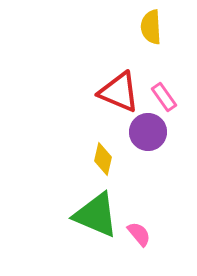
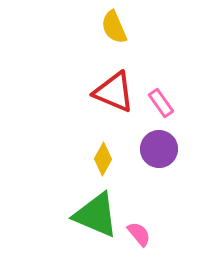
yellow semicircle: moved 37 px left; rotated 20 degrees counterclockwise
red triangle: moved 5 px left
pink rectangle: moved 3 px left, 6 px down
purple circle: moved 11 px right, 17 px down
yellow diamond: rotated 16 degrees clockwise
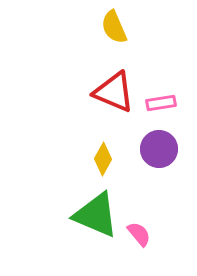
pink rectangle: rotated 64 degrees counterclockwise
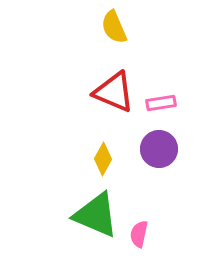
pink semicircle: rotated 128 degrees counterclockwise
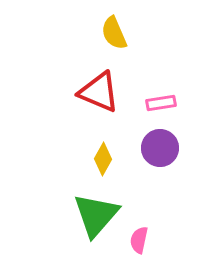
yellow semicircle: moved 6 px down
red triangle: moved 15 px left
purple circle: moved 1 px right, 1 px up
green triangle: rotated 48 degrees clockwise
pink semicircle: moved 6 px down
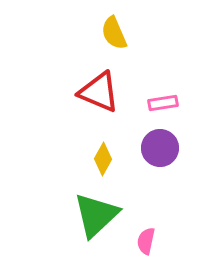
pink rectangle: moved 2 px right
green triangle: rotated 6 degrees clockwise
pink semicircle: moved 7 px right, 1 px down
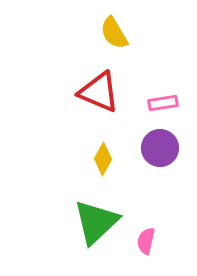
yellow semicircle: rotated 8 degrees counterclockwise
green triangle: moved 7 px down
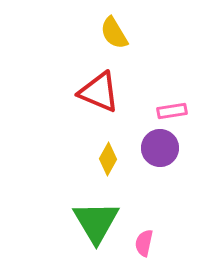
pink rectangle: moved 9 px right, 8 px down
yellow diamond: moved 5 px right
green triangle: rotated 18 degrees counterclockwise
pink semicircle: moved 2 px left, 2 px down
